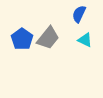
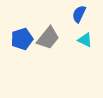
blue pentagon: rotated 20 degrees clockwise
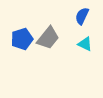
blue semicircle: moved 3 px right, 2 px down
cyan triangle: moved 4 px down
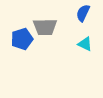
blue semicircle: moved 1 px right, 3 px up
gray trapezoid: moved 3 px left, 11 px up; rotated 50 degrees clockwise
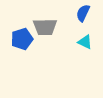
cyan triangle: moved 2 px up
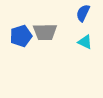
gray trapezoid: moved 5 px down
blue pentagon: moved 1 px left, 3 px up
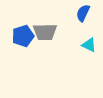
blue pentagon: moved 2 px right
cyan triangle: moved 4 px right, 3 px down
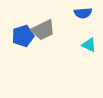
blue semicircle: rotated 120 degrees counterclockwise
gray trapezoid: moved 2 px left, 2 px up; rotated 25 degrees counterclockwise
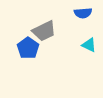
gray trapezoid: moved 1 px right, 1 px down
blue pentagon: moved 5 px right, 12 px down; rotated 20 degrees counterclockwise
